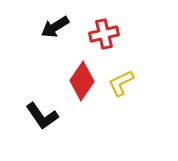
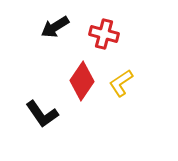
red cross: rotated 28 degrees clockwise
yellow L-shape: rotated 8 degrees counterclockwise
black L-shape: moved 2 px up
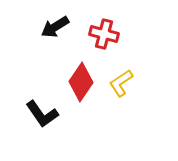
red diamond: moved 1 px left, 1 px down
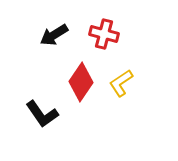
black arrow: moved 1 px left, 8 px down
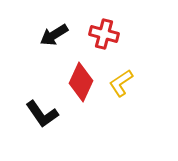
red diamond: rotated 9 degrees counterclockwise
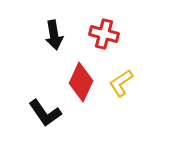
black arrow: rotated 68 degrees counterclockwise
black L-shape: moved 3 px right, 1 px up
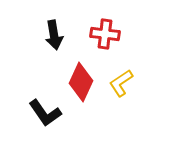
red cross: moved 1 px right; rotated 8 degrees counterclockwise
